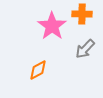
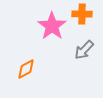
gray arrow: moved 1 px left, 1 px down
orange diamond: moved 12 px left, 1 px up
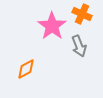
orange cross: rotated 24 degrees clockwise
gray arrow: moved 5 px left, 4 px up; rotated 65 degrees counterclockwise
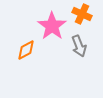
orange diamond: moved 19 px up
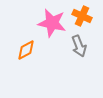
orange cross: moved 2 px down
pink star: moved 3 px up; rotated 24 degrees counterclockwise
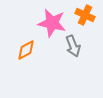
orange cross: moved 3 px right, 1 px up
gray arrow: moved 6 px left
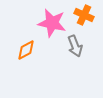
orange cross: moved 1 px left
gray arrow: moved 2 px right
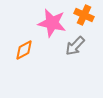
gray arrow: rotated 65 degrees clockwise
orange diamond: moved 2 px left
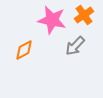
orange cross: rotated 30 degrees clockwise
pink star: moved 3 px up
